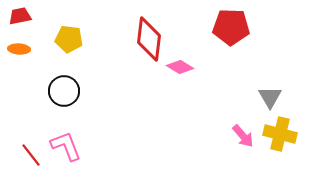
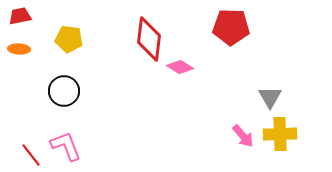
yellow cross: rotated 16 degrees counterclockwise
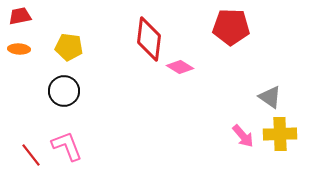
yellow pentagon: moved 8 px down
gray triangle: rotated 25 degrees counterclockwise
pink L-shape: moved 1 px right
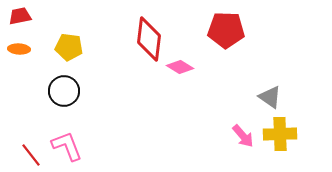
red pentagon: moved 5 px left, 3 px down
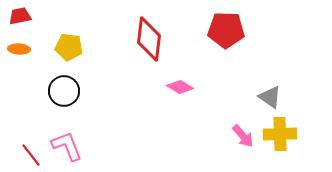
pink diamond: moved 20 px down
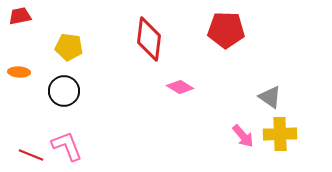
orange ellipse: moved 23 px down
red line: rotated 30 degrees counterclockwise
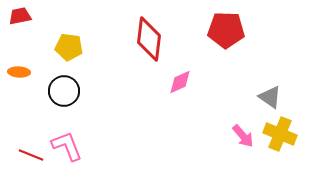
pink diamond: moved 5 px up; rotated 56 degrees counterclockwise
yellow cross: rotated 24 degrees clockwise
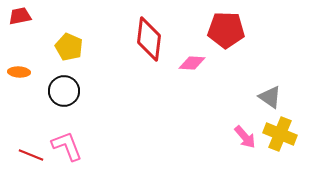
yellow pentagon: rotated 16 degrees clockwise
pink diamond: moved 12 px right, 19 px up; rotated 28 degrees clockwise
pink arrow: moved 2 px right, 1 px down
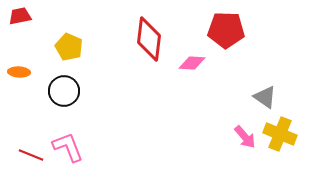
gray triangle: moved 5 px left
pink L-shape: moved 1 px right, 1 px down
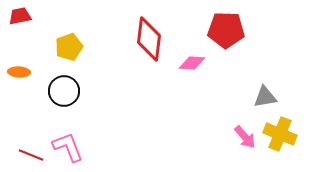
yellow pentagon: rotated 28 degrees clockwise
gray triangle: rotated 45 degrees counterclockwise
